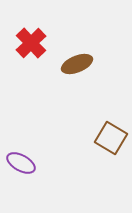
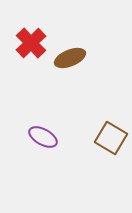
brown ellipse: moved 7 px left, 6 px up
purple ellipse: moved 22 px right, 26 px up
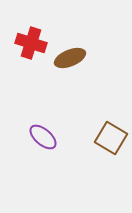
red cross: rotated 28 degrees counterclockwise
purple ellipse: rotated 12 degrees clockwise
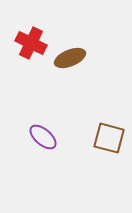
red cross: rotated 8 degrees clockwise
brown square: moved 2 px left; rotated 16 degrees counterclockwise
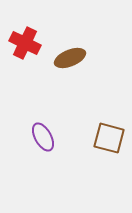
red cross: moved 6 px left
purple ellipse: rotated 20 degrees clockwise
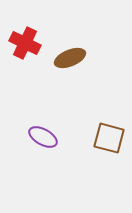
purple ellipse: rotated 32 degrees counterclockwise
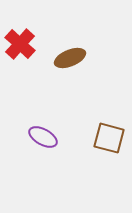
red cross: moved 5 px left, 1 px down; rotated 16 degrees clockwise
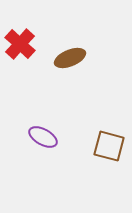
brown square: moved 8 px down
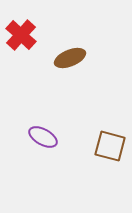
red cross: moved 1 px right, 9 px up
brown square: moved 1 px right
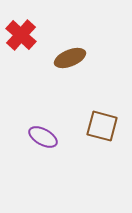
brown square: moved 8 px left, 20 px up
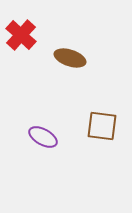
brown ellipse: rotated 40 degrees clockwise
brown square: rotated 8 degrees counterclockwise
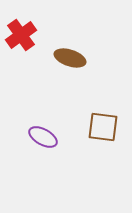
red cross: rotated 12 degrees clockwise
brown square: moved 1 px right, 1 px down
